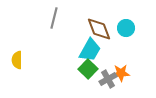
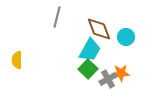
gray line: moved 3 px right, 1 px up
cyan circle: moved 9 px down
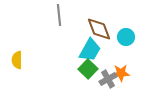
gray line: moved 2 px right, 2 px up; rotated 20 degrees counterclockwise
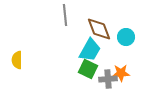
gray line: moved 6 px right
green square: rotated 18 degrees counterclockwise
gray cross: rotated 24 degrees clockwise
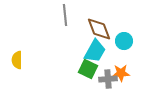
cyan circle: moved 2 px left, 4 px down
cyan trapezoid: moved 5 px right, 1 px down
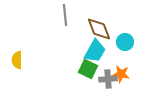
cyan circle: moved 1 px right, 1 px down
orange star: moved 1 px down; rotated 12 degrees clockwise
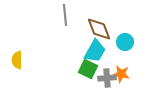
gray cross: moved 1 px left, 1 px up
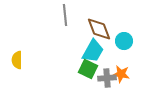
cyan circle: moved 1 px left, 1 px up
cyan trapezoid: moved 2 px left
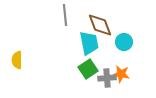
brown diamond: moved 1 px right, 4 px up
cyan circle: moved 1 px down
cyan trapezoid: moved 4 px left, 8 px up; rotated 40 degrees counterclockwise
green square: rotated 30 degrees clockwise
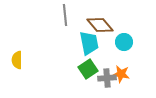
brown diamond: rotated 20 degrees counterclockwise
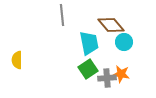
gray line: moved 3 px left
brown diamond: moved 11 px right
